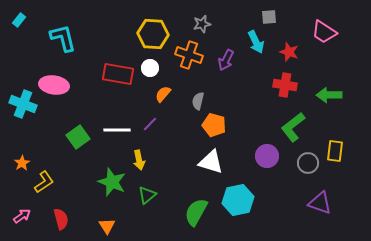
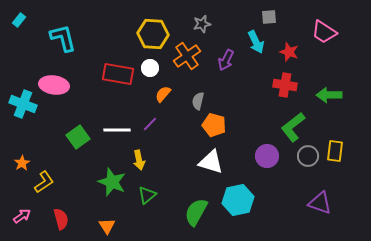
orange cross: moved 2 px left, 1 px down; rotated 36 degrees clockwise
gray circle: moved 7 px up
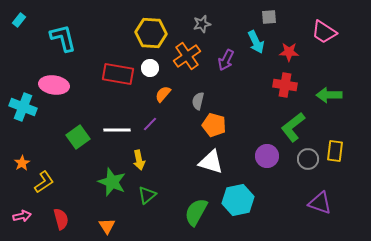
yellow hexagon: moved 2 px left, 1 px up
red star: rotated 18 degrees counterclockwise
cyan cross: moved 3 px down
gray circle: moved 3 px down
pink arrow: rotated 24 degrees clockwise
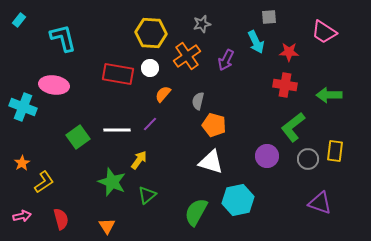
yellow arrow: rotated 132 degrees counterclockwise
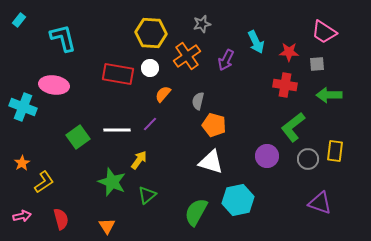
gray square: moved 48 px right, 47 px down
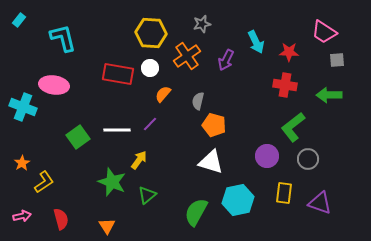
gray square: moved 20 px right, 4 px up
yellow rectangle: moved 51 px left, 42 px down
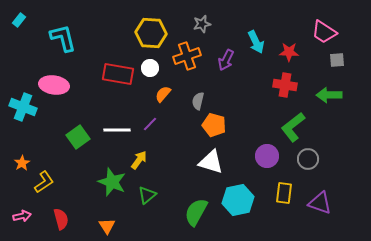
orange cross: rotated 16 degrees clockwise
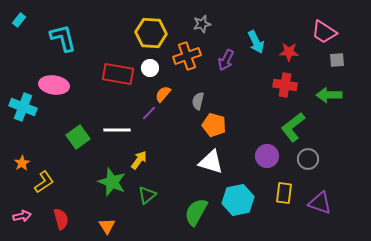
purple line: moved 1 px left, 11 px up
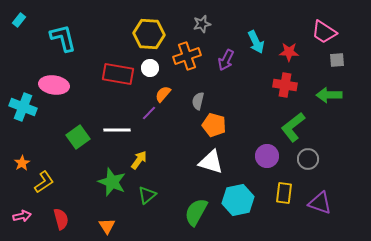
yellow hexagon: moved 2 px left, 1 px down
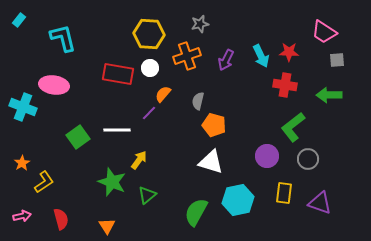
gray star: moved 2 px left
cyan arrow: moved 5 px right, 14 px down
